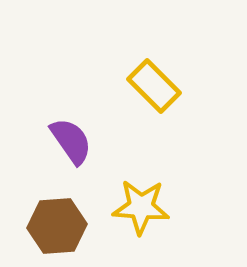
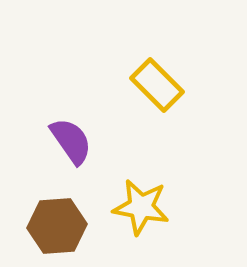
yellow rectangle: moved 3 px right, 1 px up
yellow star: rotated 6 degrees clockwise
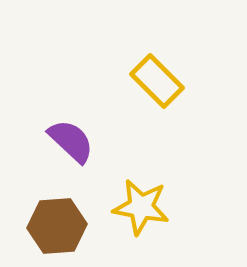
yellow rectangle: moved 4 px up
purple semicircle: rotated 12 degrees counterclockwise
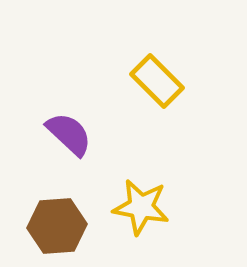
purple semicircle: moved 2 px left, 7 px up
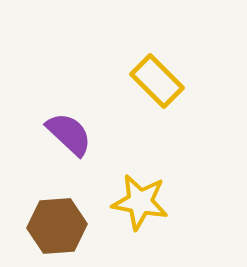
yellow star: moved 1 px left, 5 px up
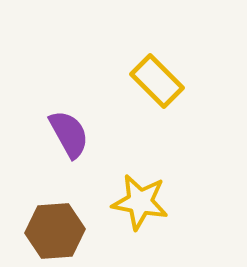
purple semicircle: rotated 18 degrees clockwise
brown hexagon: moved 2 px left, 5 px down
